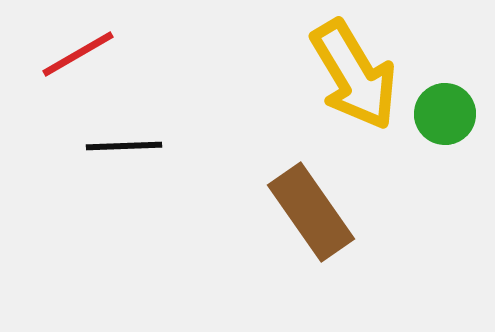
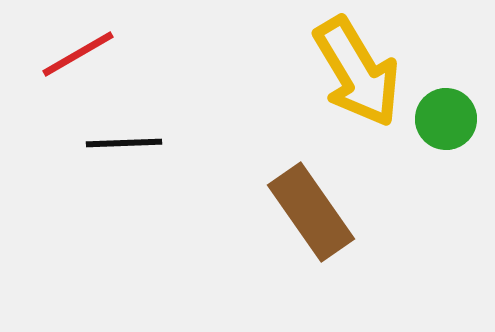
yellow arrow: moved 3 px right, 3 px up
green circle: moved 1 px right, 5 px down
black line: moved 3 px up
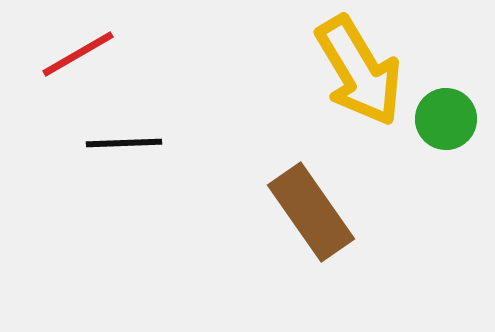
yellow arrow: moved 2 px right, 1 px up
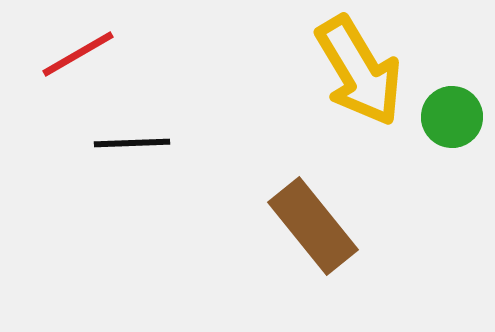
green circle: moved 6 px right, 2 px up
black line: moved 8 px right
brown rectangle: moved 2 px right, 14 px down; rotated 4 degrees counterclockwise
